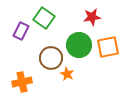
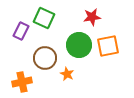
green square: rotated 10 degrees counterclockwise
orange square: moved 1 px up
brown circle: moved 6 px left
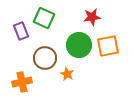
purple rectangle: rotated 48 degrees counterclockwise
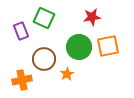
green circle: moved 2 px down
brown circle: moved 1 px left, 1 px down
orange star: rotated 16 degrees clockwise
orange cross: moved 2 px up
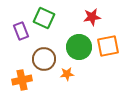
orange star: rotated 24 degrees clockwise
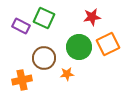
purple rectangle: moved 5 px up; rotated 42 degrees counterclockwise
orange square: moved 2 px up; rotated 15 degrees counterclockwise
brown circle: moved 1 px up
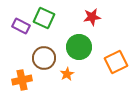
orange square: moved 8 px right, 18 px down
orange star: rotated 24 degrees counterclockwise
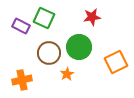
brown circle: moved 5 px right, 5 px up
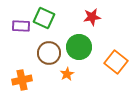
purple rectangle: rotated 24 degrees counterclockwise
orange square: rotated 25 degrees counterclockwise
